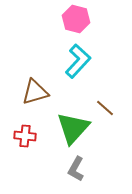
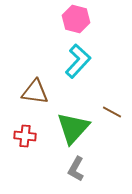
brown triangle: rotated 24 degrees clockwise
brown line: moved 7 px right, 4 px down; rotated 12 degrees counterclockwise
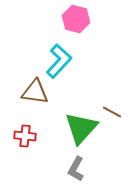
cyan L-shape: moved 19 px left
green triangle: moved 8 px right
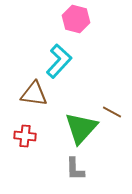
brown triangle: moved 1 px left, 2 px down
gray L-shape: moved 1 px left; rotated 30 degrees counterclockwise
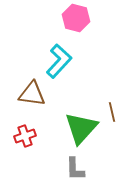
pink hexagon: moved 1 px up
brown triangle: moved 2 px left
brown line: rotated 48 degrees clockwise
red cross: rotated 25 degrees counterclockwise
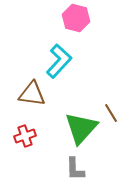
brown line: moved 1 px left, 1 px down; rotated 18 degrees counterclockwise
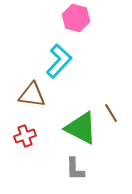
brown triangle: moved 1 px down
green triangle: rotated 45 degrees counterclockwise
